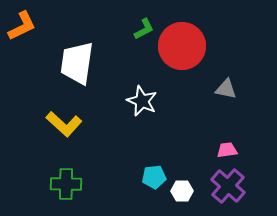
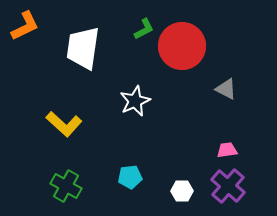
orange L-shape: moved 3 px right
white trapezoid: moved 6 px right, 15 px up
gray triangle: rotated 15 degrees clockwise
white star: moved 7 px left; rotated 24 degrees clockwise
cyan pentagon: moved 24 px left
green cross: moved 2 px down; rotated 28 degrees clockwise
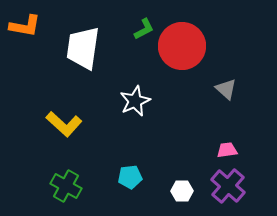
orange L-shape: rotated 36 degrees clockwise
gray triangle: rotated 15 degrees clockwise
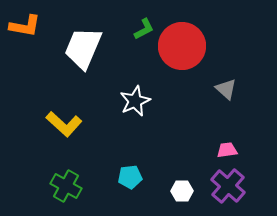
white trapezoid: rotated 15 degrees clockwise
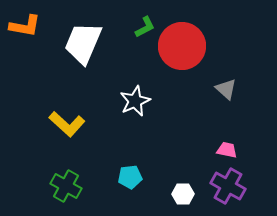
green L-shape: moved 1 px right, 2 px up
white trapezoid: moved 5 px up
yellow L-shape: moved 3 px right
pink trapezoid: rotated 20 degrees clockwise
purple cross: rotated 12 degrees counterclockwise
white hexagon: moved 1 px right, 3 px down
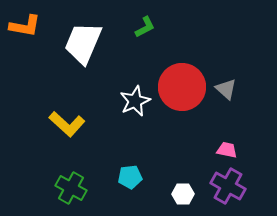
red circle: moved 41 px down
green cross: moved 5 px right, 2 px down
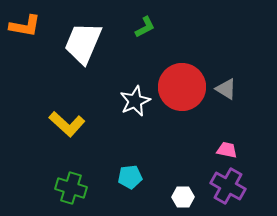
gray triangle: rotated 10 degrees counterclockwise
green cross: rotated 12 degrees counterclockwise
white hexagon: moved 3 px down
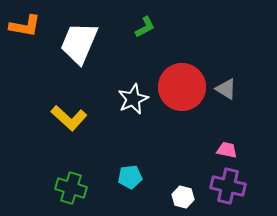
white trapezoid: moved 4 px left
white star: moved 2 px left, 2 px up
yellow L-shape: moved 2 px right, 6 px up
purple cross: rotated 16 degrees counterclockwise
white hexagon: rotated 15 degrees clockwise
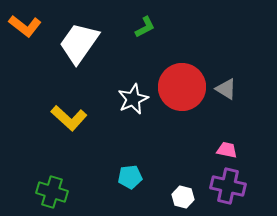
orange L-shape: rotated 28 degrees clockwise
white trapezoid: rotated 12 degrees clockwise
green cross: moved 19 px left, 4 px down
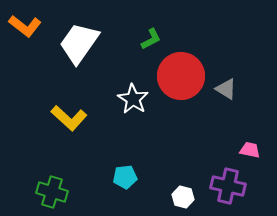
green L-shape: moved 6 px right, 12 px down
red circle: moved 1 px left, 11 px up
white star: rotated 16 degrees counterclockwise
pink trapezoid: moved 23 px right
cyan pentagon: moved 5 px left
